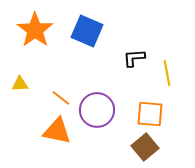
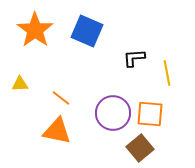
purple circle: moved 16 px right, 3 px down
brown square: moved 5 px left, 1 px down
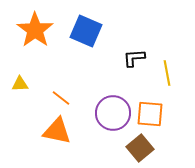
blue square: moved 1 px left
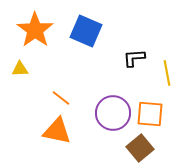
yellow triangle: moved 15 px up
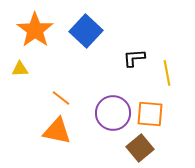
blue square: rotated 20 degrees clockwise
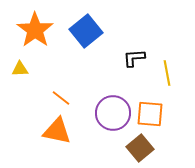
blue square: rotated 8 degrees clockwise
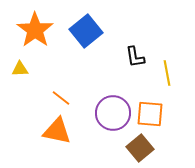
black L-shape: moved 1 px right, 1 px up; rotated 95 degrees counterclockwise
